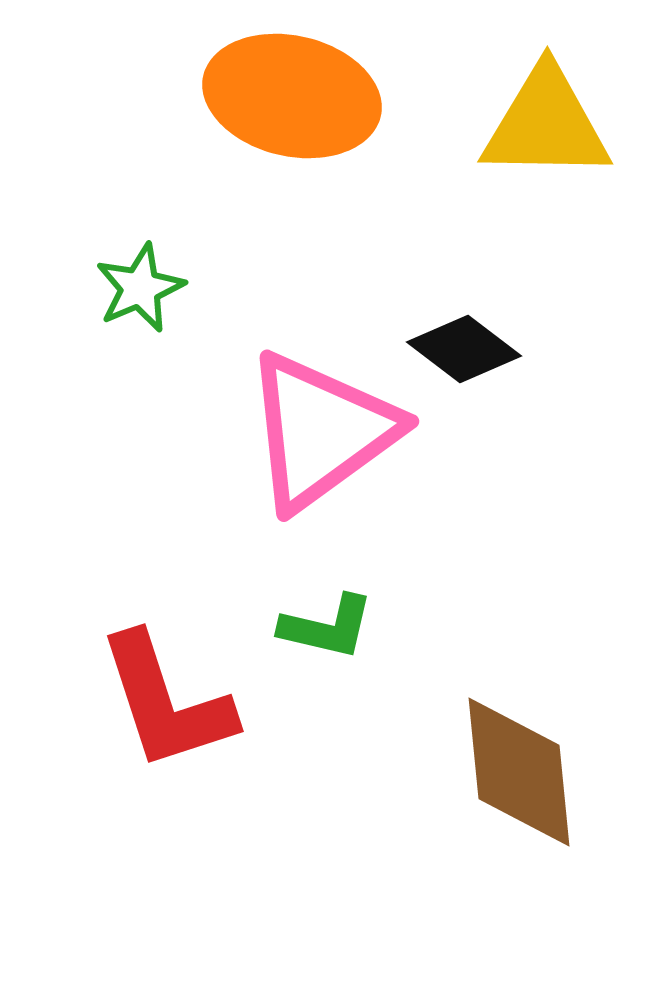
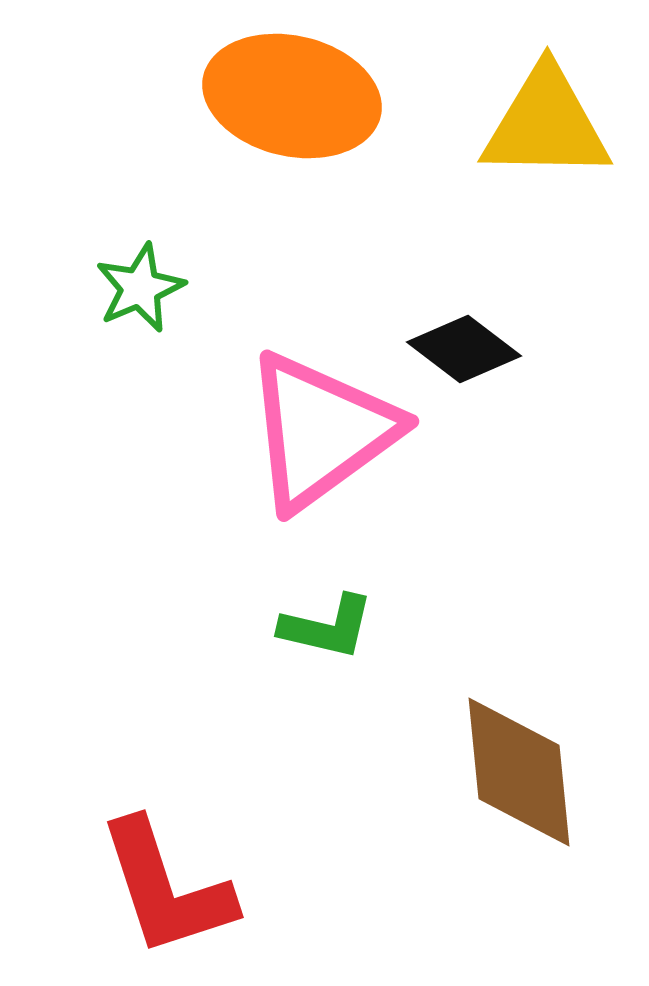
red L-shape: moved 186 px down
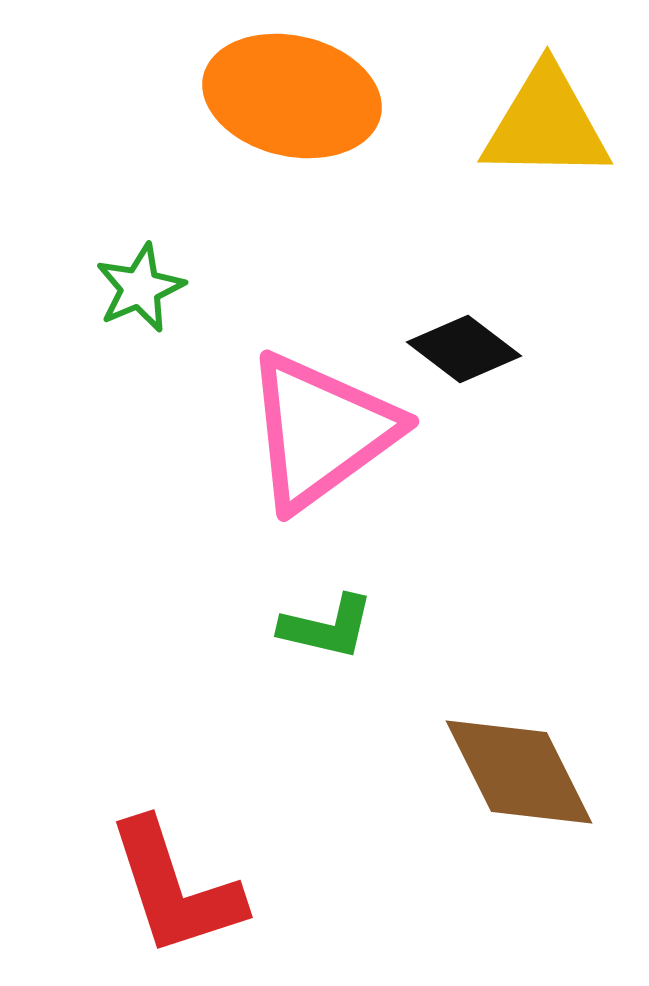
brown diamond: rotated 21 degrees counterclockwise
red L-shape: moved 9 px right
